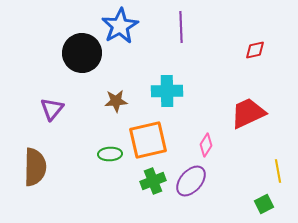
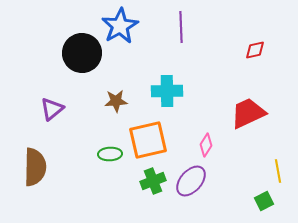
purple triangle: rotated 10 degrees clockwise
green square: moved 3 px up
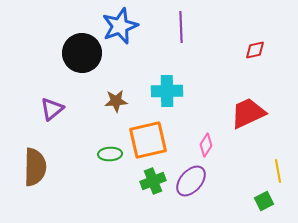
blue star: rotated 9 degrees clockwise
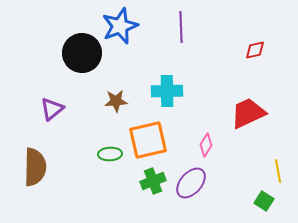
purple ellipse: moved 2 px down
green square: rotated 30 degrees counterclockwise
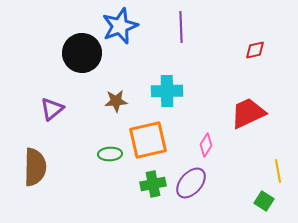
green cross: moved 3 px down; rotated 10 degrees clockwise
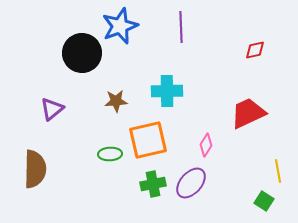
brown semicircle: moved 2 px down
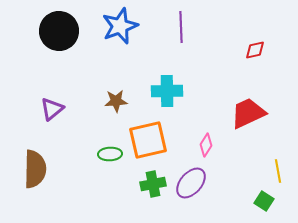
black circle: moved 23 px left, 22 px up
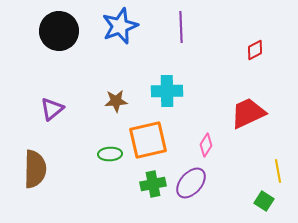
red diamond: rotated 15 degrees counterclockwise
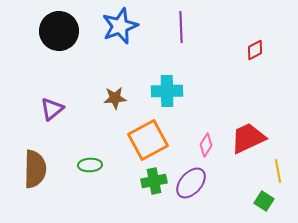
brown star: moved 1 px left, 3 px up
red trapezoid: moved 25 px down
orange square: rotated 15 degrees counterclockwise
green ellipse: moved 20 px left, 11 px down
green cross: moved 1 px right, 3 px up
